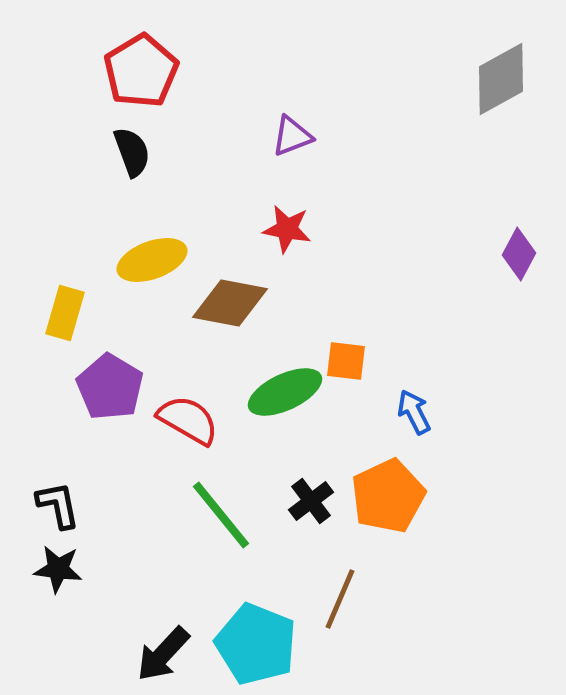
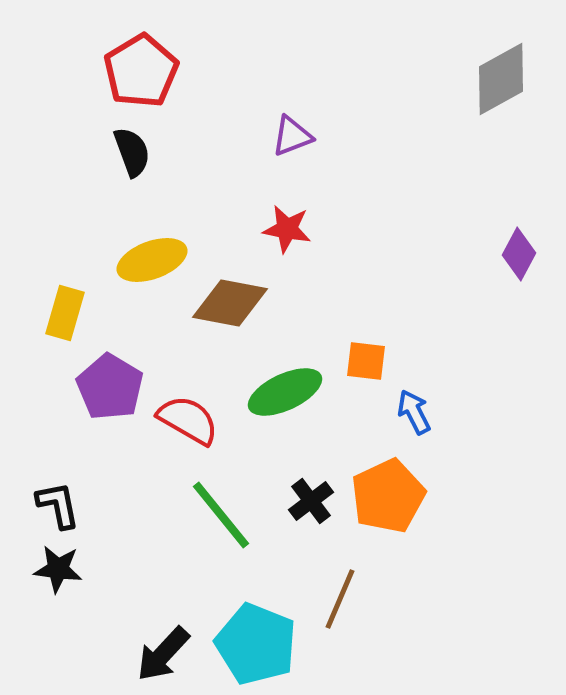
orange square: moved 20 px right
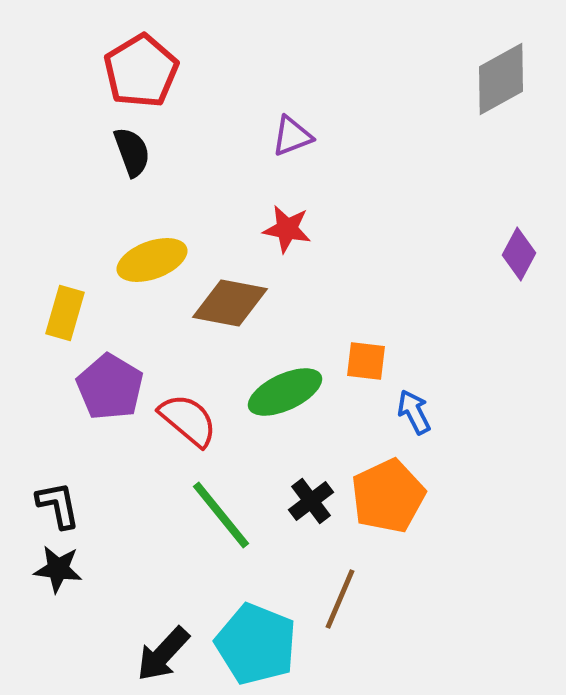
red semicircle: rotated 10 degrees clockwise
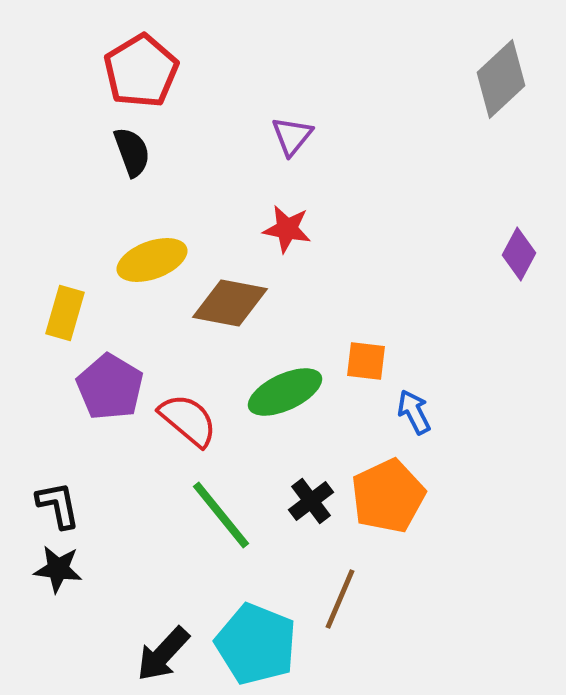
gray diamond: rotated 14 degrees counterclockwise
purple triangle: rotated 30 degrees counterclockwise
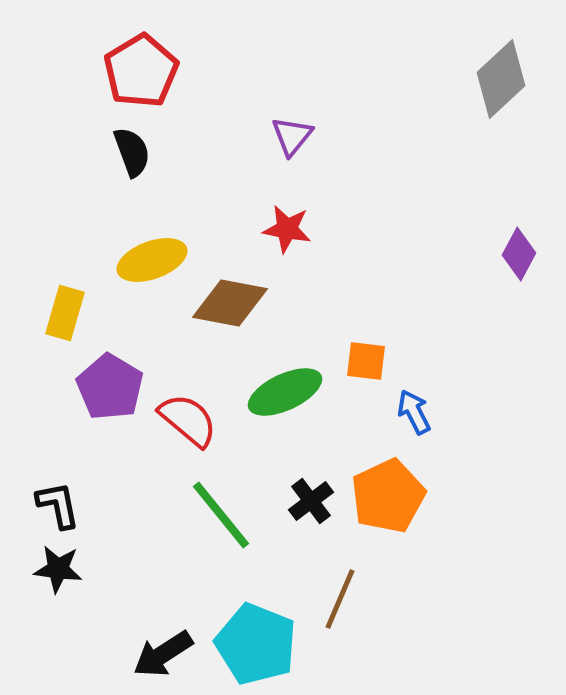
black arrow: rotated 14 degrees clockwise
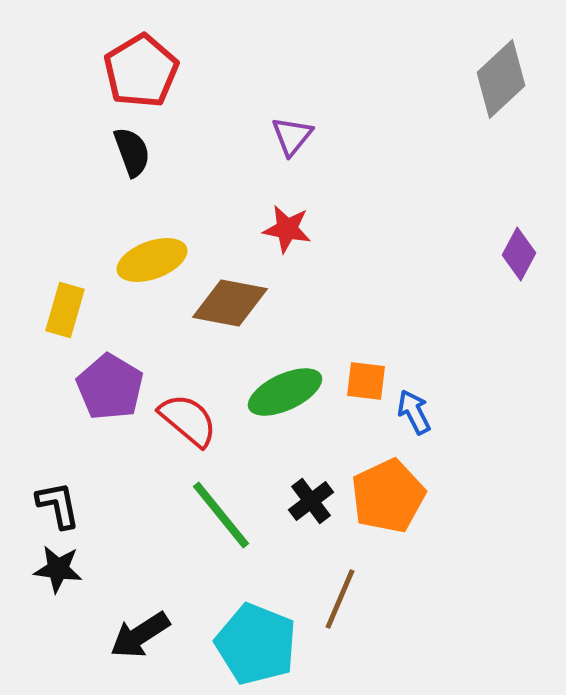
yellow rectangle: moved 3 px up
orange square: moved 20 px down
black arrow: moved 23 px left, 19 px up
